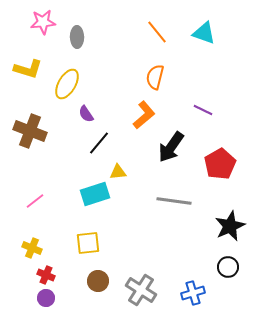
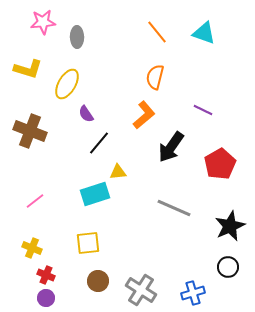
gray line: moved 7 px down; rotated 16 degrees clockwise
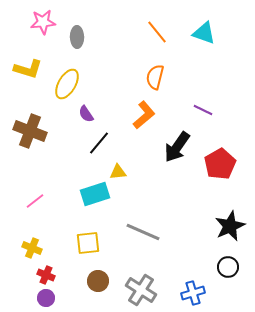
black arrow: moved 6 px right
gray line: moved 31 px left, 24 px down
